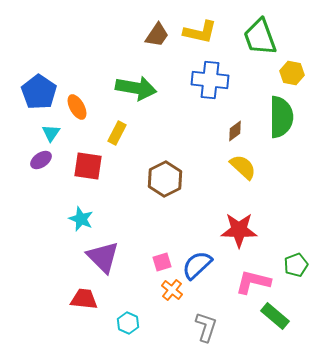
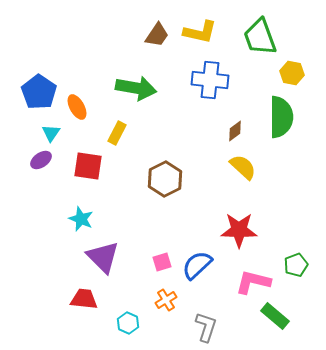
orange cross: moved 6 px left, 10 px down; rotated 20 degrees clockwise
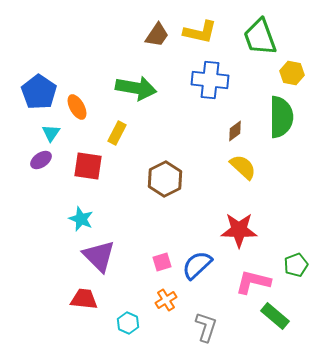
purple triangle: moved 4 px left, 1 px up
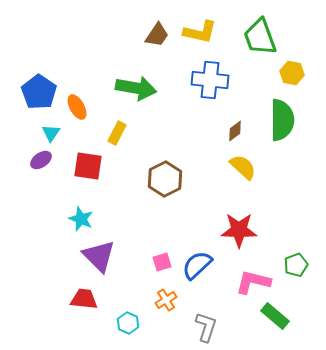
green semicircle: moved 1 px right, 3 px down
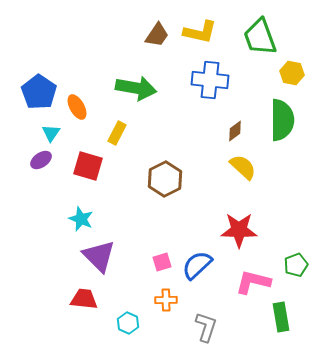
red square: rotated 8 degrees clockwise
orange cross: rotated 30 degrees clockwise
green rectangle: moved 6 px right, 1 px down; rotated 40 degrees clockwise
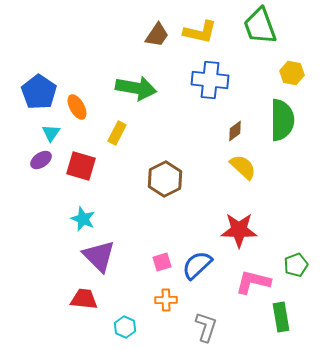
green trapezoid: moved 11 px up
red square: moved 7 px left
cyan star: moved 2 px right
cyan hexagon: moved 3 px left, 4 px down
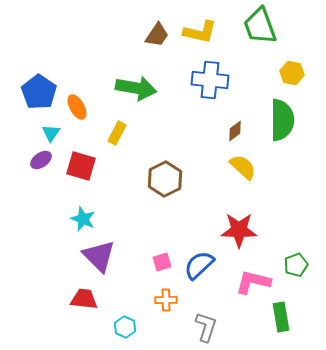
blue semicircle: moved 2 px right
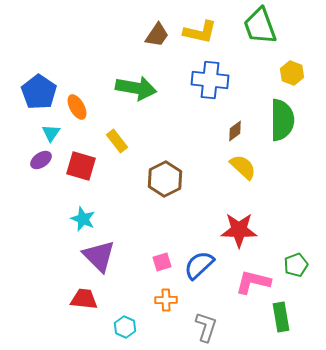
yellow hexagon: rotated 10 degrees clockwise
yellow rectangle: moved 8 px down; rotated 65 degrees counterclockwise
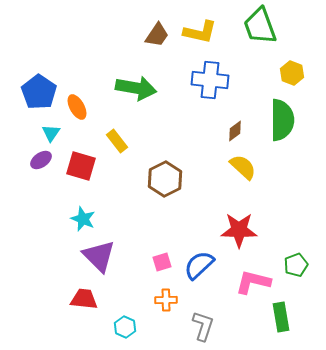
gray L-shape: moved 3 px left, 1 px up
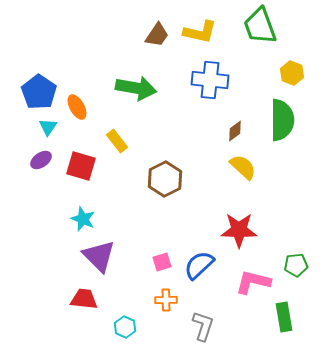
cyan triangle: moved 3 px left, 6 px up
green pentagon: rotated 15 degrees clockwise
green rectangle: moved 3 px right
